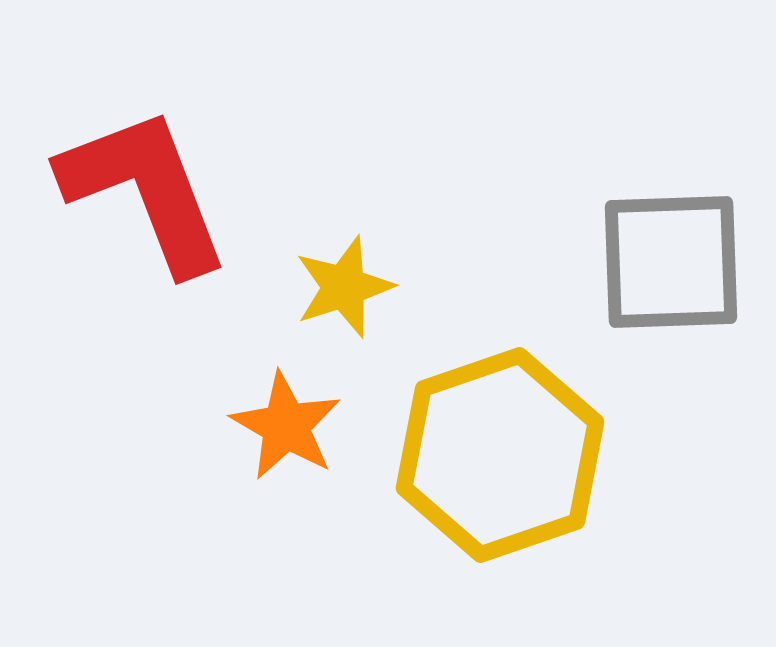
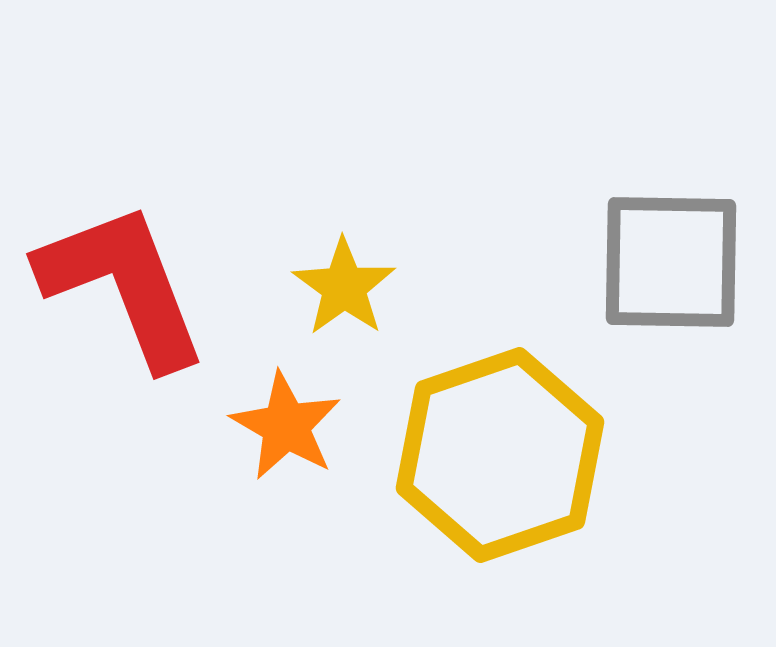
red L-shape: moved 22 px left, 95 px down
gray square: rotated 3 degrees clockwise
yellow star: rotated 18 degrees counterclockwise
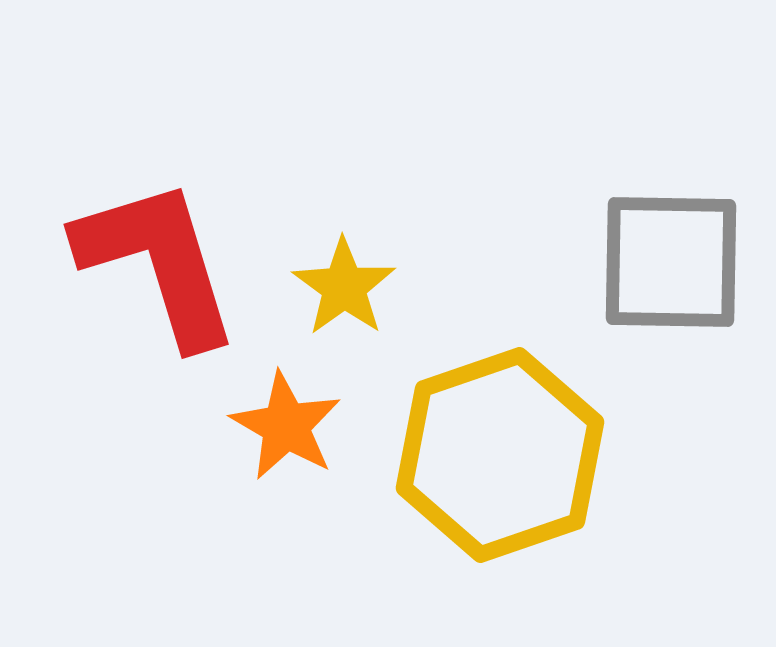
red L-shape: moved 35 px right, 23 px up; rotated 4 degrees clockwise
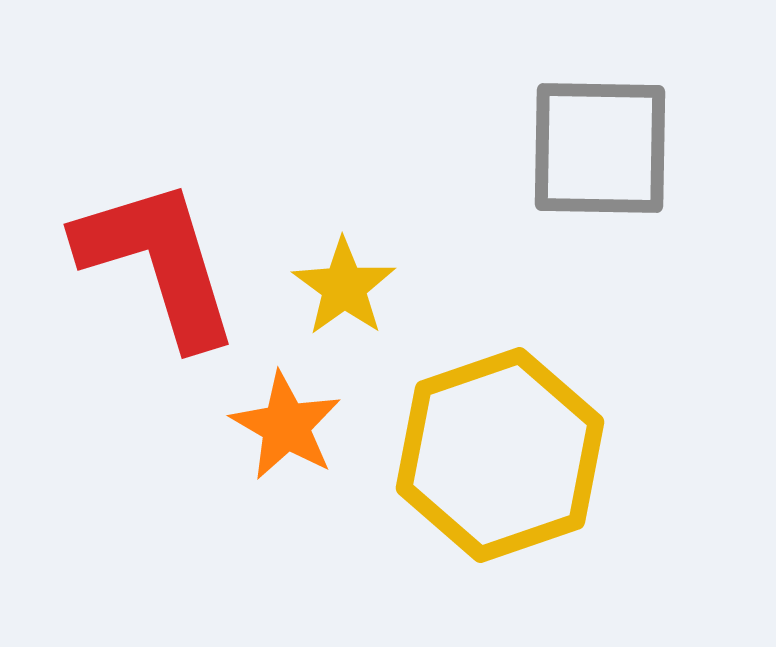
gray square: moved 71 px left, 114 px up
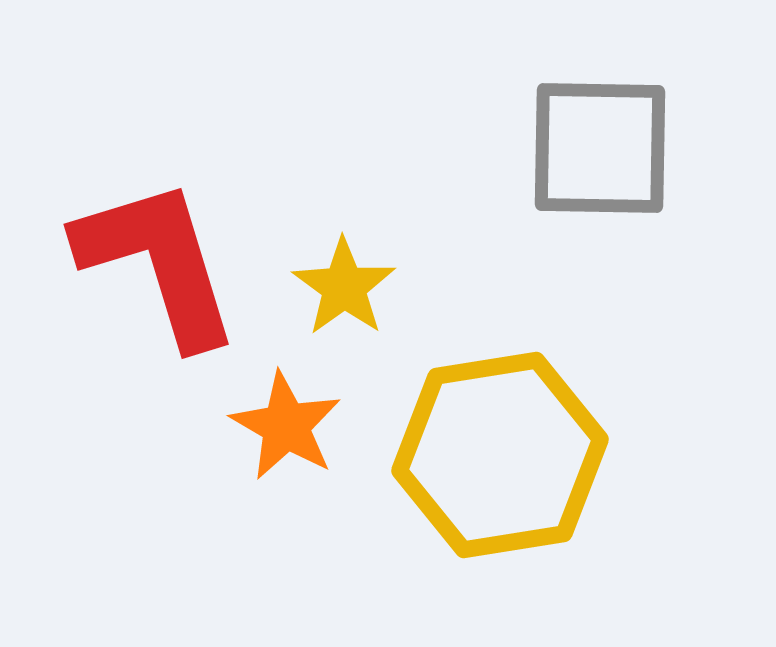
yellow hexagon: rotated 10 degrees clockwise
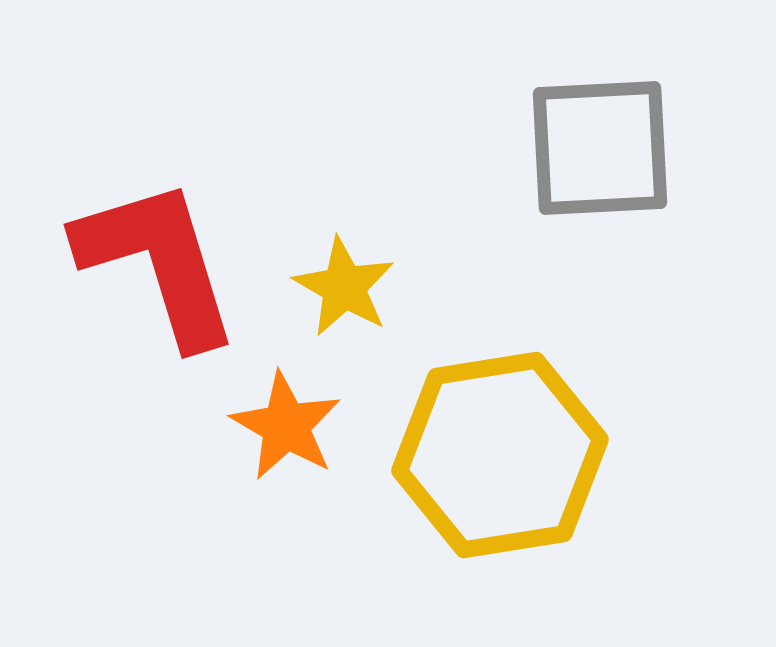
gray square: rotated 4 degrees counterclockwise
yellow star: rotated 6 degrees counterclockwise
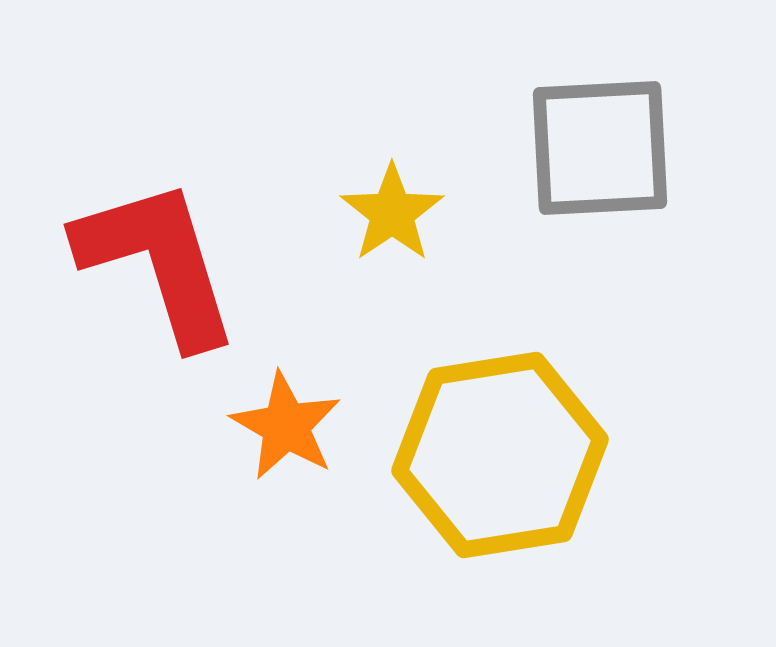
yellow star: moved 48 px right, 74 px up; rotated 8 degrees clockwise
